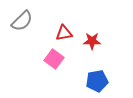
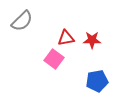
red triangle: moved 2 px right, 5 px down
red star: moved 1 px up
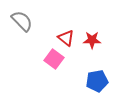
gray semicircle: rotated 90 degrees counterclockwise
red triangle: rotated 48 degrees clockwise
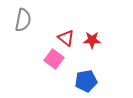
gray semicircle: moved 1 px right, 1 px up; rotated 55 degrees clockwise
blue pentagon: moved 11 px left
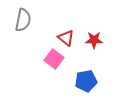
red star: moved 2 px right
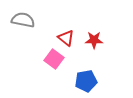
gray semicircle: rotated 90 degrees counterclockwise
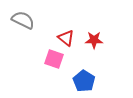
gray semicircle: rotated 15 degrees clockwise
pink square: rotated 18 degrees counterclockwise
blue pentagon: moved 2 px left; rotated 30 degrees counterclockwise
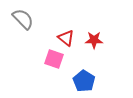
gray semicircle: moved 1 px up; rotated 20 degrees clockwise
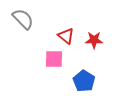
red triangle: moved 2 px up
pink square: rotated 18 degrees counterclockwise
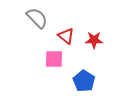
gray semicircle: moved 14 px right, 1 px up
